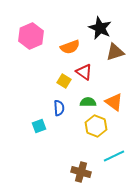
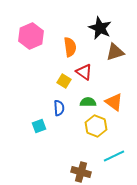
orange semicircle: rotated 78 degrees counterclockwise
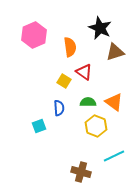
pink hexagon: moved 3 px right, 1 px up
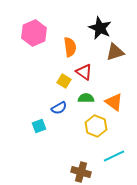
pink hexagon: moved 2 px up
green semicircle: moved 2 px left, 4 px up
blue semicircle: rotated 63 degrees clockwise
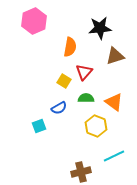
black star: rotated 30 degrees counterclockwise
pink hexagon: moved 12 px up
orange semicircle: rotated 18 degrees clockwise
brown triangle: moved 4 px down
red triangle: rotated 36 degrees clockwise
brown cross: rotated 30 degrees counterclockwise
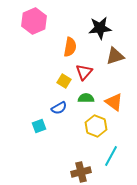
cyan line: moved 3 px left; rotated 35 degrees counterclockwise
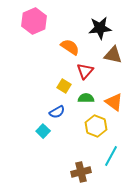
orange semicircle: rotated 66 degrees counterclockwise
brown triangle: moved 2 px left, 1 px up; rotated 30 degrees clockwise
red triangle: moved 1 px right, 1 px up
yellow square: moved 5 px down
blue semicircle: moved 2 px left, 4 px down
cyan square: moved 4 px right, 5 px down; rotated 24 degrees counterclockwise
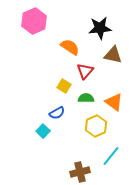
blue semicircle: moved 1 px down
yellow hexagon: rotated 15 degrees clockwise
cyan line: rotated 10 degrees clockwise
brown cross: moved 1 px left
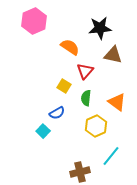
green semicircle: rotated 84 degrees counterclockwise
orange triangle: moved 3 px right
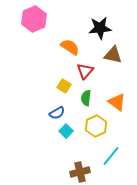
pink hexagon: moved 2 px up
cyan square: moved 23 px right
